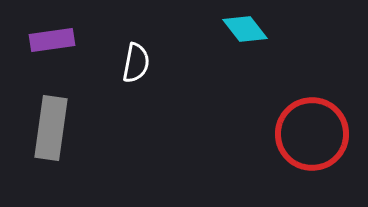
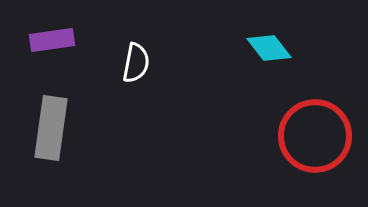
cyan diamond: moved 24 px right, 19 px down
red circle: moved 3 px right, 2 px down
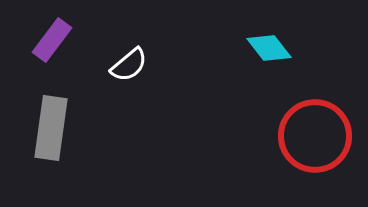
purple rectangle: rotated 45 degrees counterclockwise
white semicircle: moved 7 px left, 2 px down; rotated 39 degrees clockwise
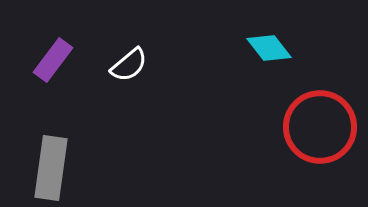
purple rectangle: moved 1 px right, 20 px down
gray rectangle: moved 40 px down
red circle: moved 5 px right, 9 px up
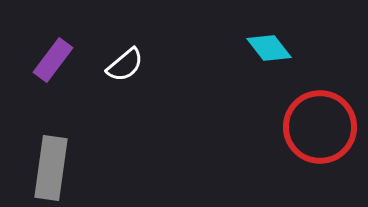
white semicircle: moved 4 px left
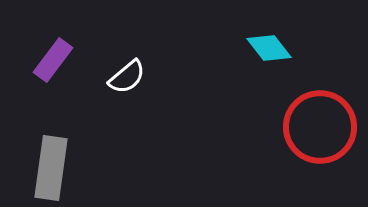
white semicircle: moved 2 px right, 12 px down
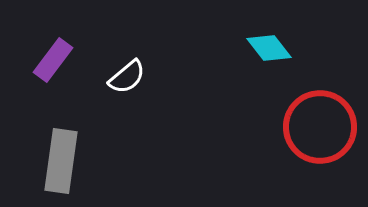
gray rectangle: moved 10 px right, 7 px up
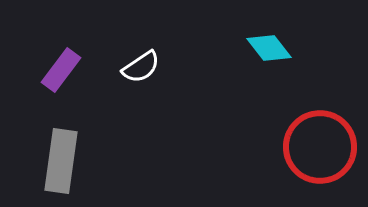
purple rectangle: moved 8 px right, 10 px down
white semicircle: moved 14 px right, 10 px up; rotated 6 degrees clockwise
red circle: moved 20 px down
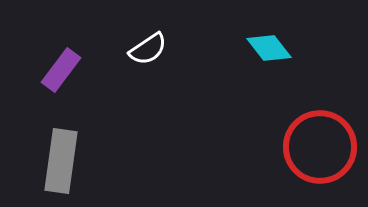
white semicircle: moved 7 px right, 18 px up
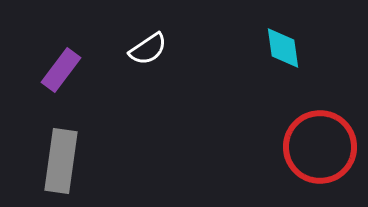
cyan diamond: moved 14 px right; rotated 30 degrees clockwise
